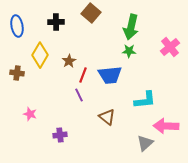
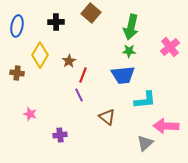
blue ellipse: rotated 20 degrees clockwise
blue trapezoid: moved 13 px right
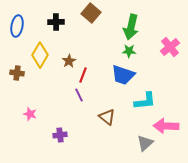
blue trapezoid: rotated 25 degrees clockwise
cyan L-shape: moved 1 px down
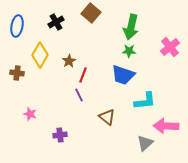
black cross: rotated 28 degrees counterclockwise
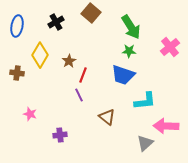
green arrow: rotated 45 degrees counterclockwise
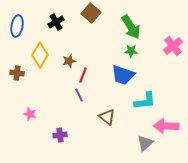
pink cross: moved 3 px right, 1 px up
green star: moved 2 px right
brown star: rotated 16 degrees clockwise
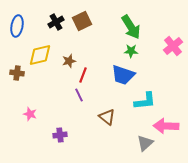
brown square: moved 9 px left, 8 px down; rotated 24 degrees clockwise
yellow diamond: rotated 45 degrees clockwise
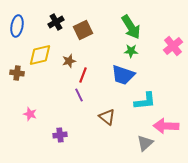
brown square: moved 1 px right, 9 px down
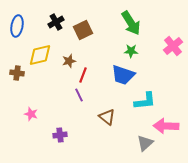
green arrow: moved 4 px up
pink star: moved 1 px right
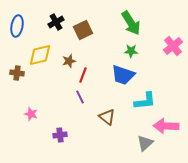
purple line: moved 1 px right, 2 px down
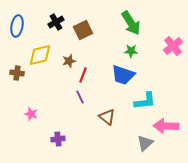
purple cross: moved 2 px left, 4 px down
